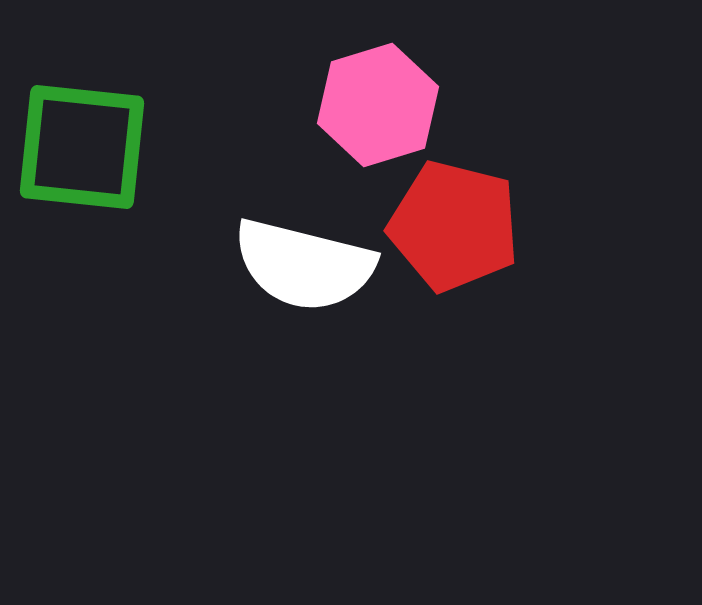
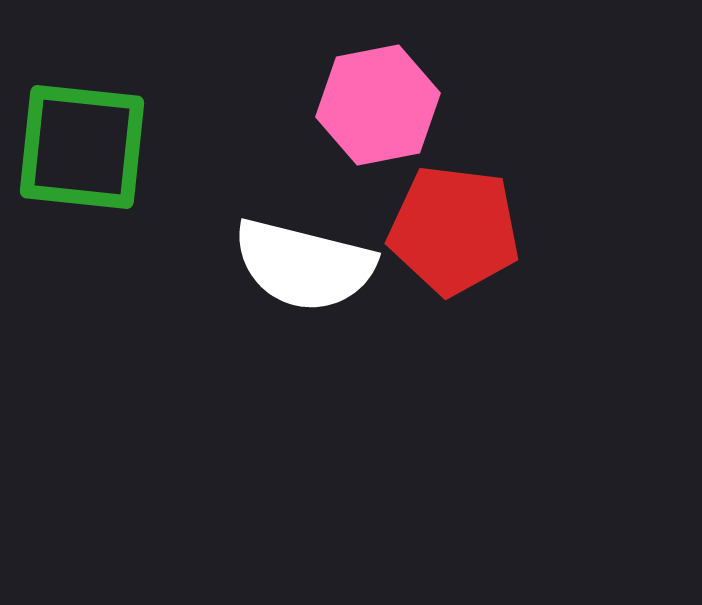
pink hexagon: rotated 6 degrees clockwise
red pentagon: moved 4 px down; rotated 7 degrees counterclockwise
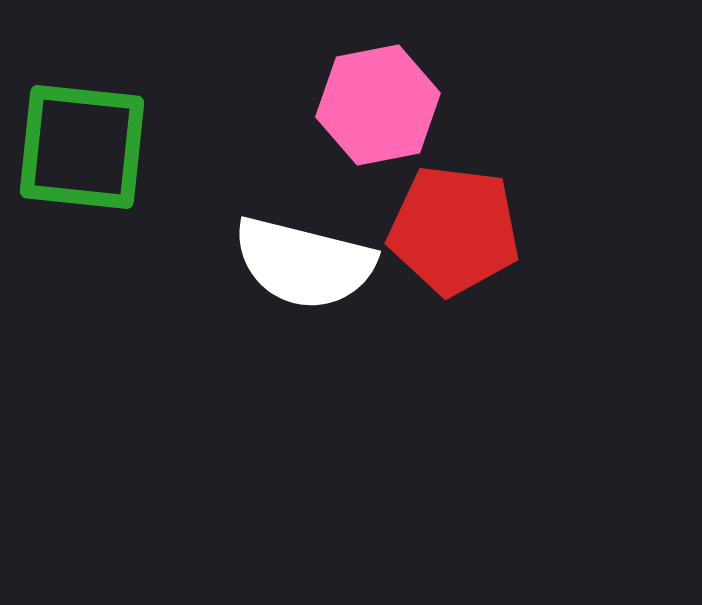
white semicircle: moved 2 px up
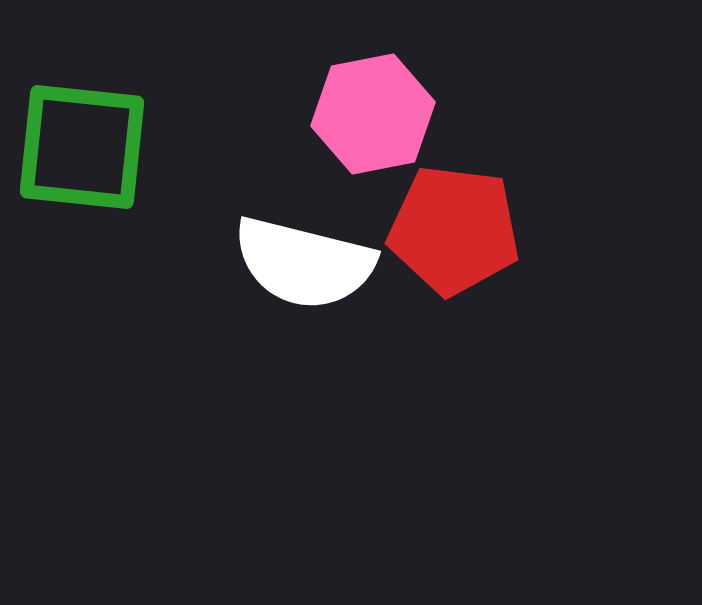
pink hexagon: moved 5 px left, 9 px down
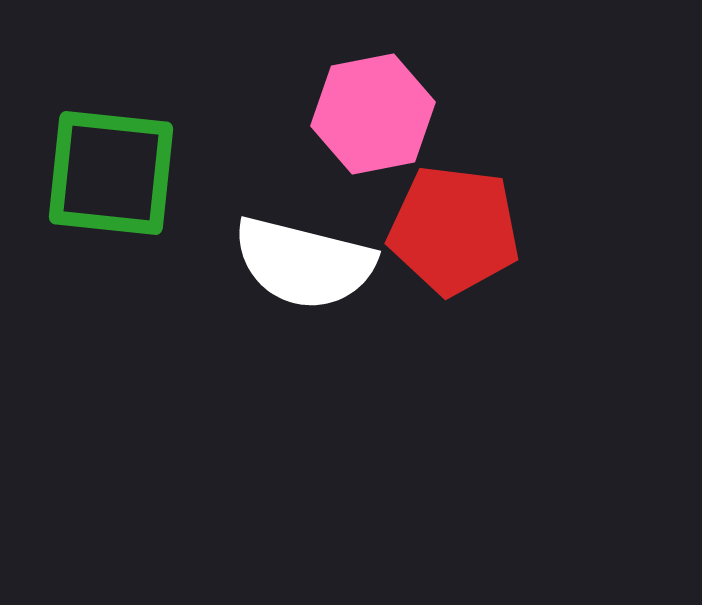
green square: moved 29 px right, 26 px down
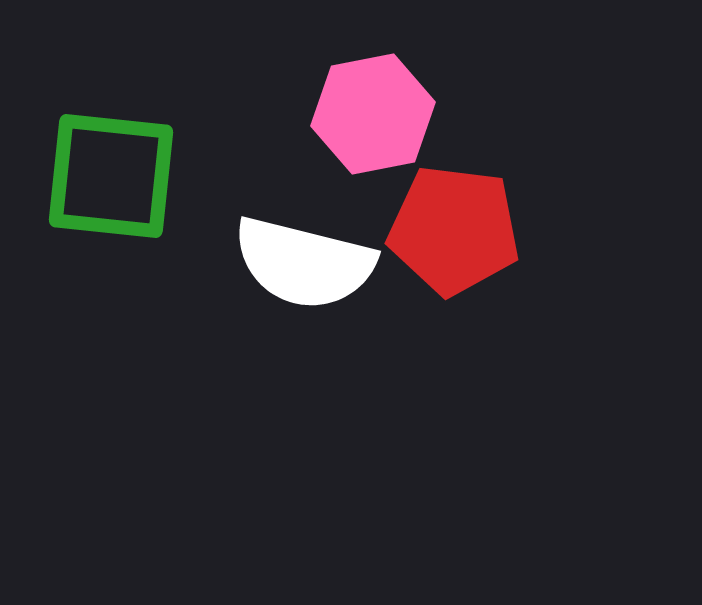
green square: moved 3 px down
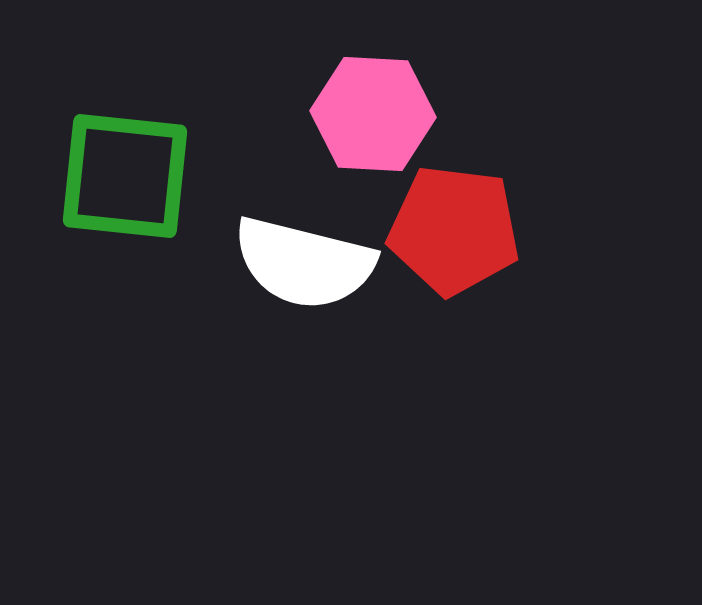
pink hexagon: rotated 14 degrees clockwise
green square: moved 14 px right
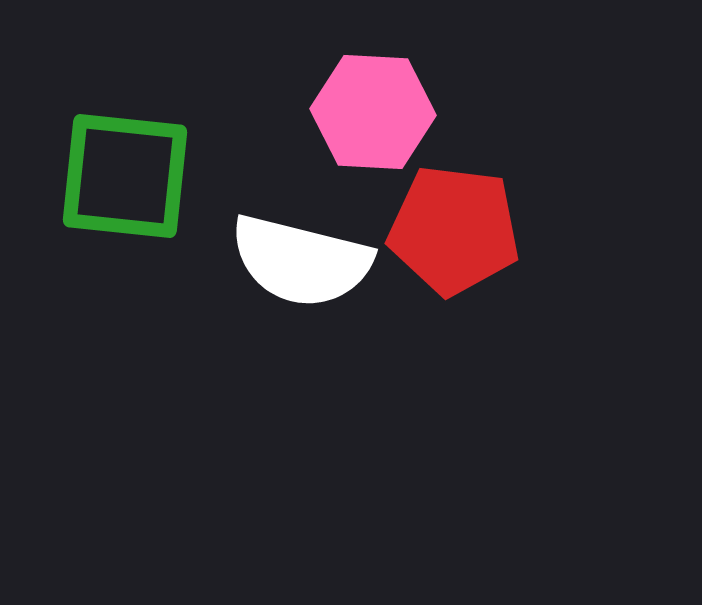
pink hexagon: moved 2 px up
white semicircle: moved 3 px left, 2 px up
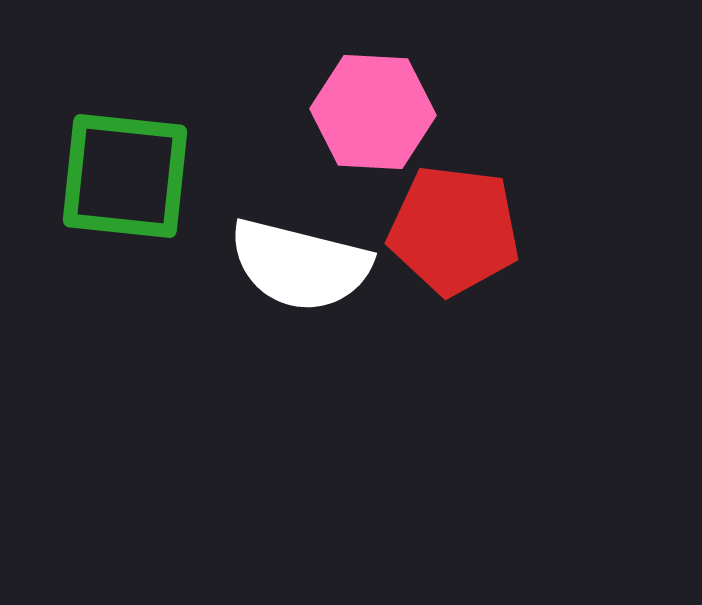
white semicircle: moved 1 px left, 4 px down
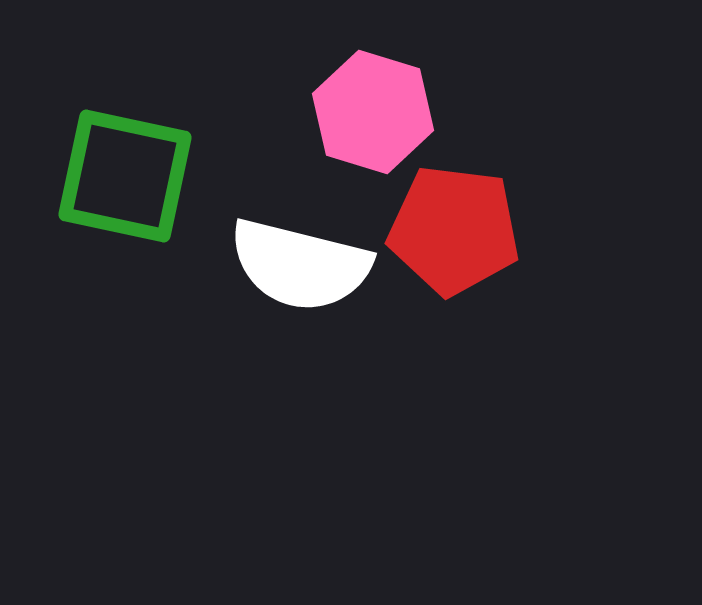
pink hexagon: rotated 14 degrees clockwise
green square: rotated 6 degrees clockwise
